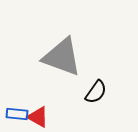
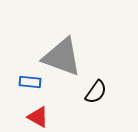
blue rectangle: moved 13 px right, 32 px up
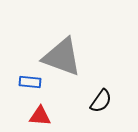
black semicircle: moved 5 px right, 9 px down
red triangle: moved 2 px right, 1 px up; rotated 25 degrees counterclockwise
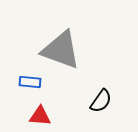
gray triangle: moved 1 px left, 7 px up
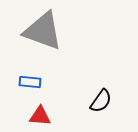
gray triangle: moved 18 px left, 19 px up
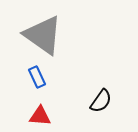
gray triangle: moved 4 px down; rotated 15 degrees clockwise
blue rectangle: moved 7 px right, 5 px up; rotated 60 degrees clockwise
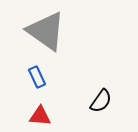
gray triangle: moved 3 px right, 4 px up
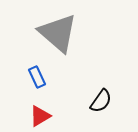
gray triangle: moved 12 px right, 2 px down; rotated 6 degrees clockwise
red triangle: rotated 35 degrees counterclockwise
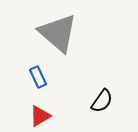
blue rectangle: moved 1 px right
black semicircle: moved 1 px right
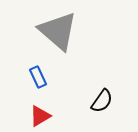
gray triangle: moved 2 px up
